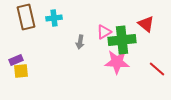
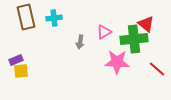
green cross: moved 12 px right, 1 px up
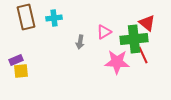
red triangle: moved 1 px right, 1 px up
red line: moved 14 px left, 14 px up; rotated 24 degrees clockwise
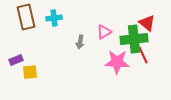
yellow square: moved 9 px right, 1 px down
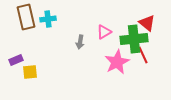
cyan cross: moved 6 px left, 1 px down
pink star: rotated 30 degrees counterclockwise
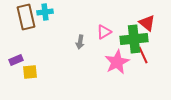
cyan cross: moved 3 px left, 7 px up
